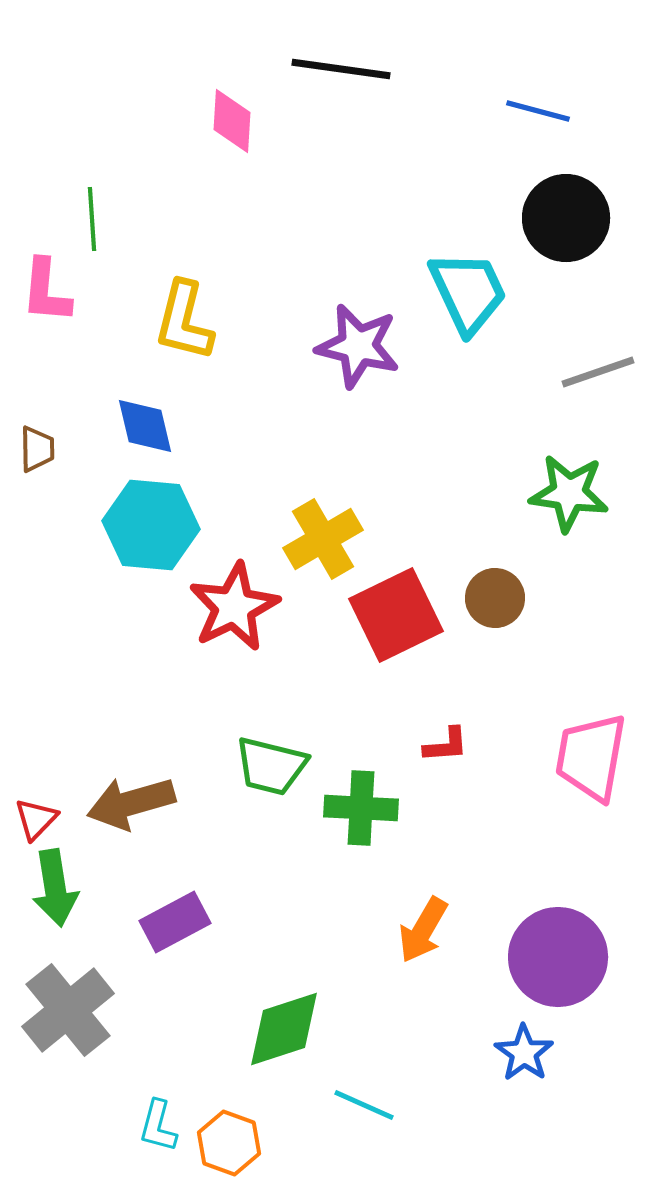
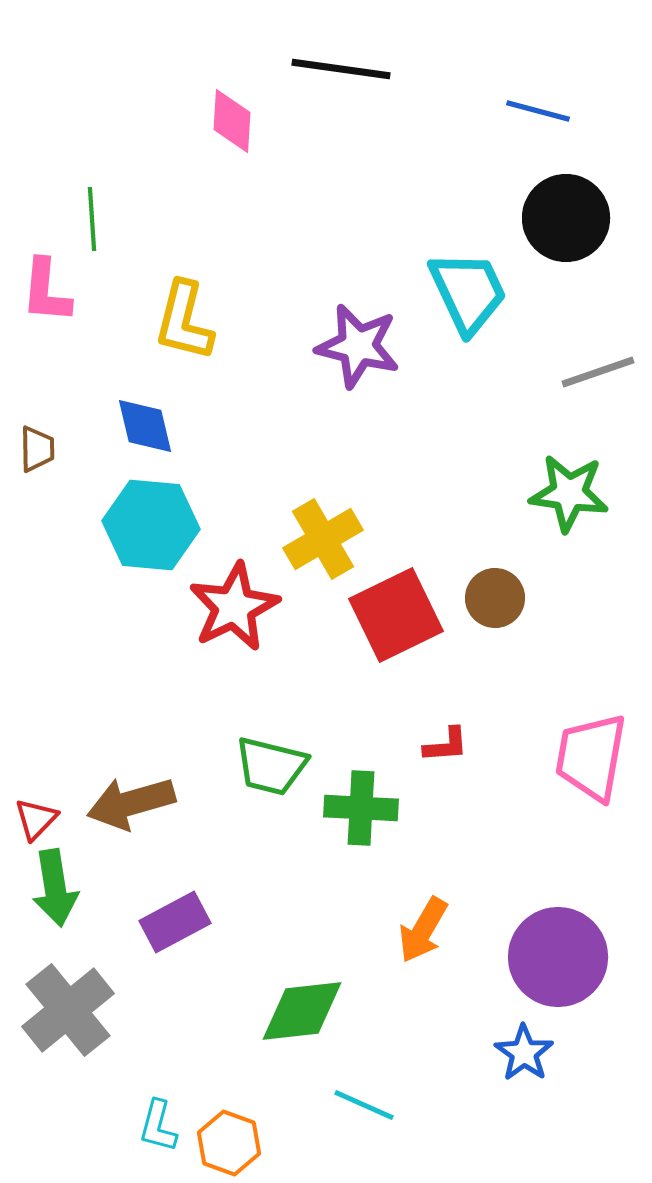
green diamond: moved 18 px right, 18 px up; rotated 12 degrees clockwise
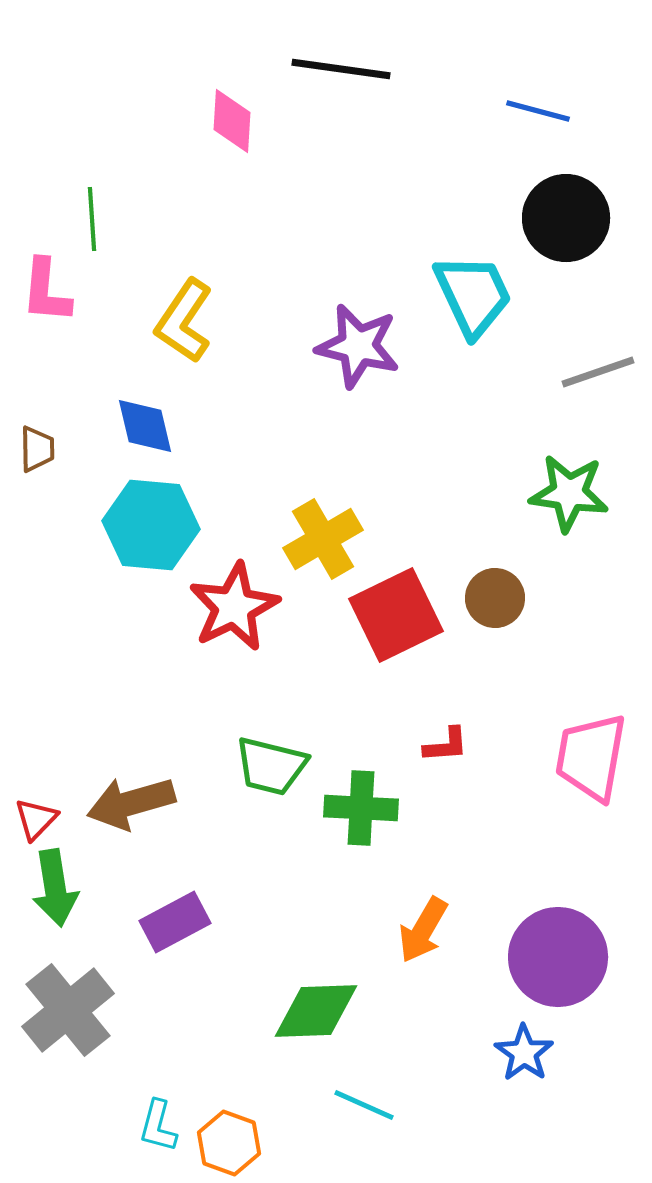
cyan trapezoid: moved 5 px right, 3 px down
yellow L-shape: rotated 20 degrees clockwise
green diamond: moved 14 px right; rotated 4 degrees clockwise
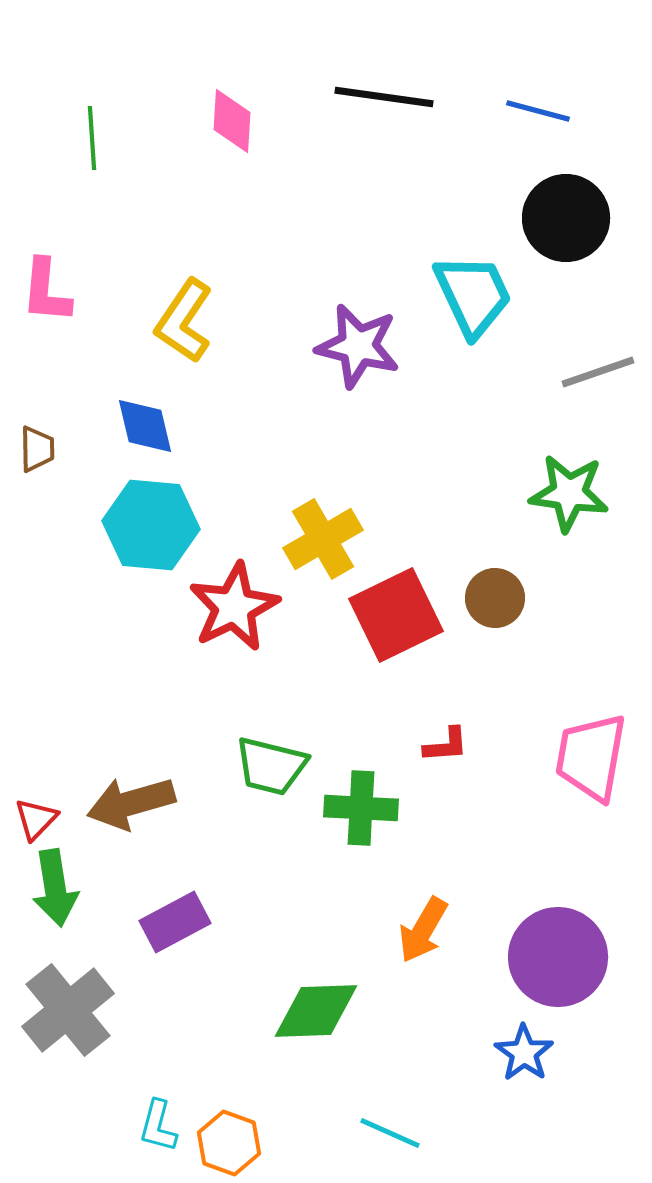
black line: moved 43 px right, 28 px down
green line: moved 81 px up
cyan line: moved 26 px right, 28 px down
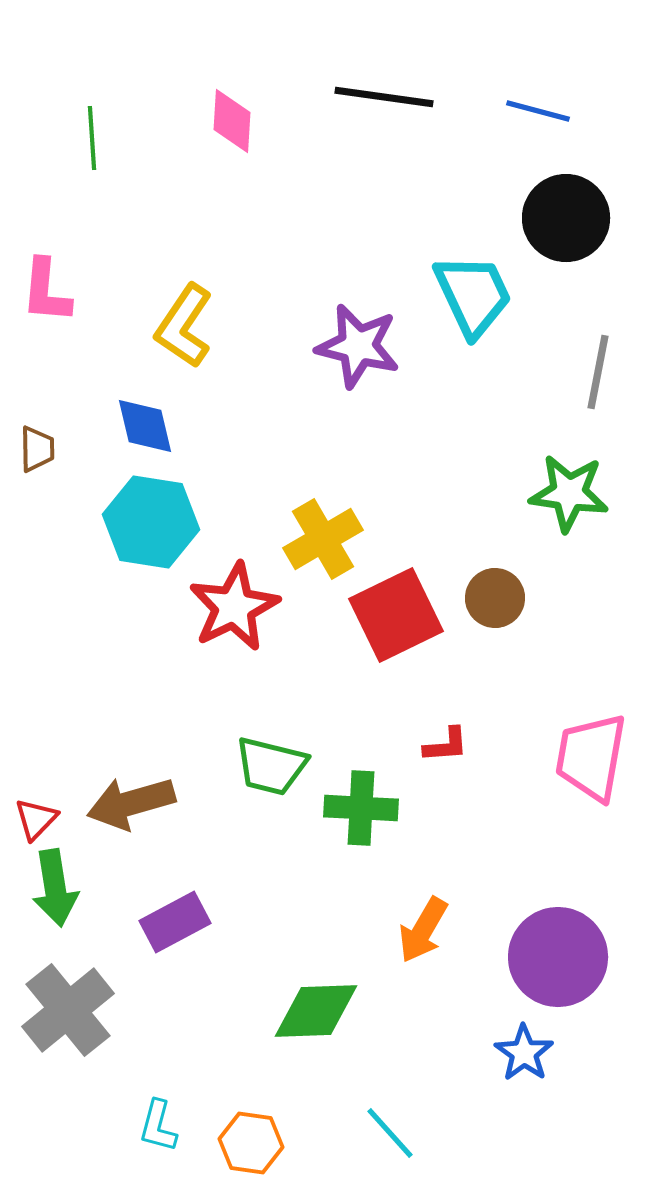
yellow L-shape: moved 5 px down
gray line: rotated 60 degrees counterclockwise
cyan hexagon: moved 3 px up; rotated 4 degrees clockwise
cyan line: rotated 24 degrees clockwise
orange hexagon: moved 22 px right; rotated 12 degrees counterclockwise
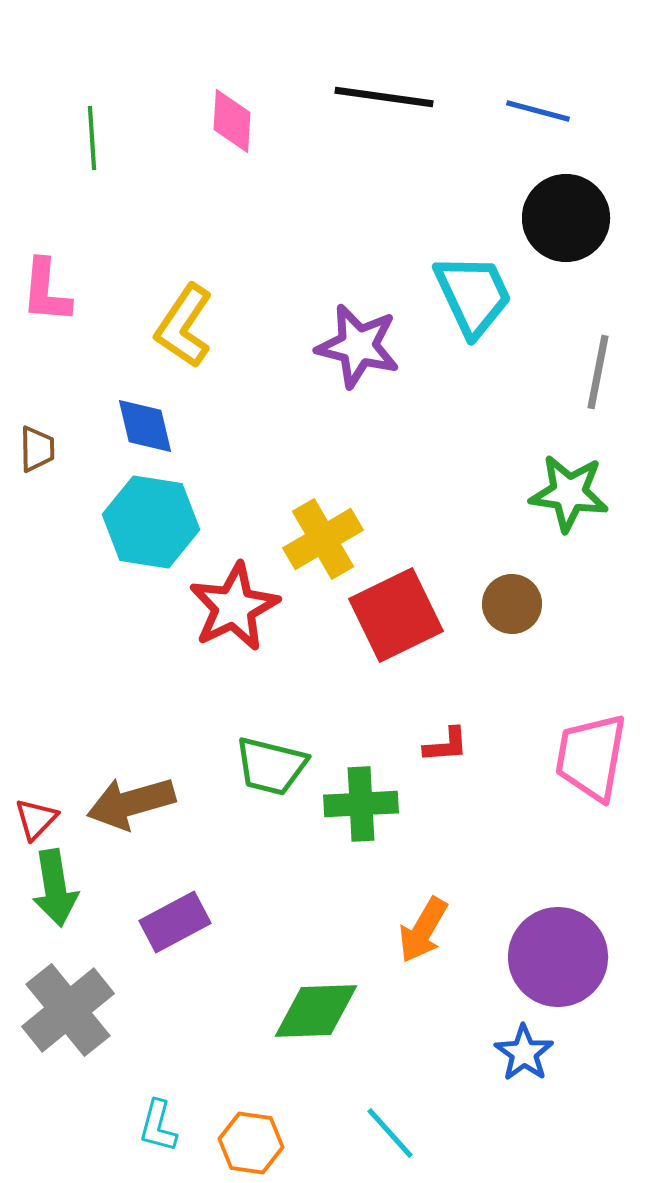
brown circle: moved 17 px right, 6 px down
green cross: moved 4 px up; rotated 6 degrees counterclockwise
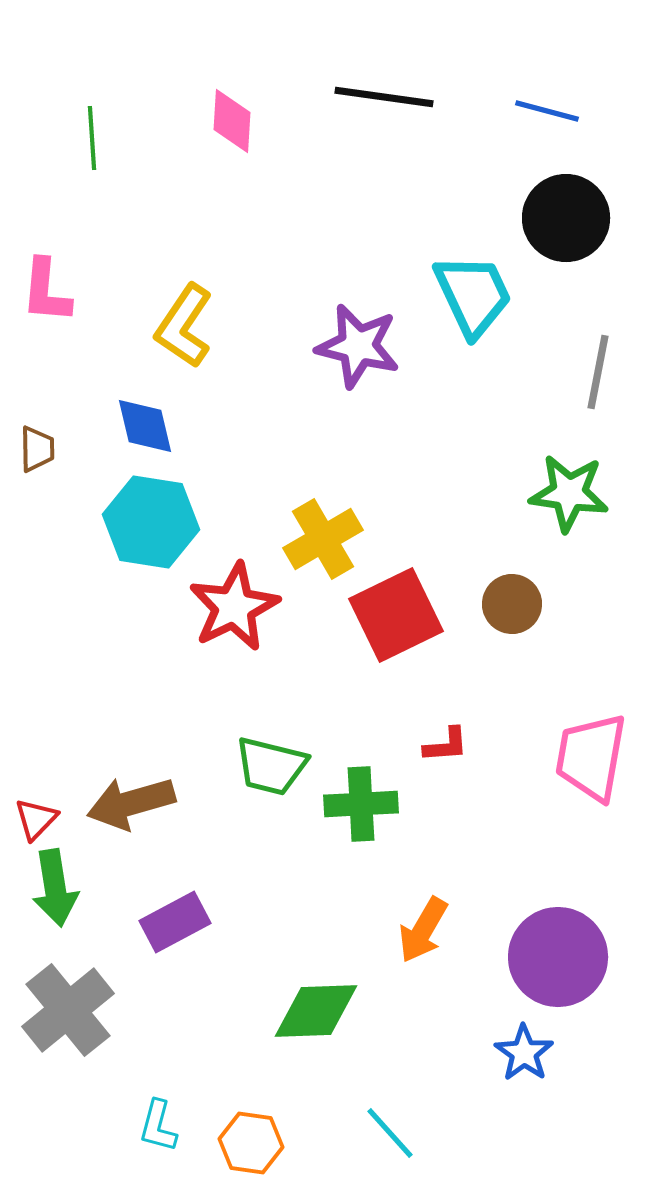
blue line: moved 9 px right
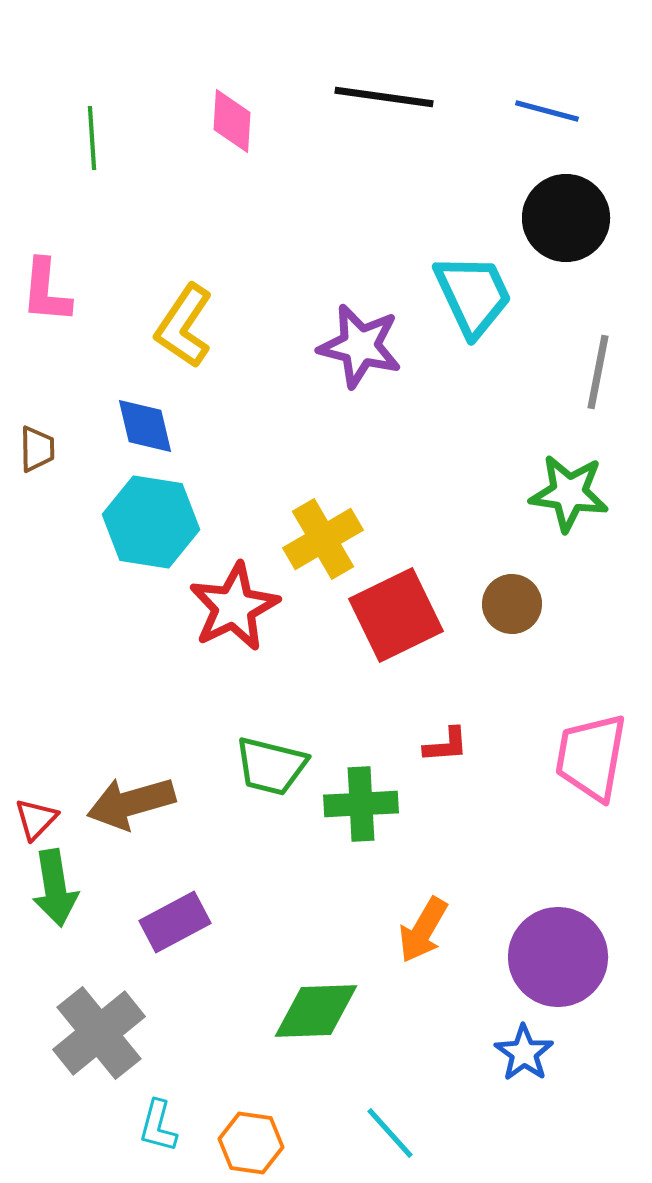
purple star: moved 2 px right
gray cross: moved 31 px right, 23 px down
